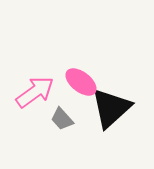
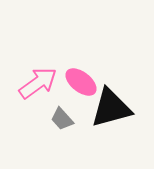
pink arrow: moved 3 px right, 9 px up
black triangle: rotated 27 degrees clockwise
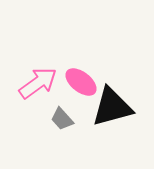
black triangle: moved 1 px right, 1 px up
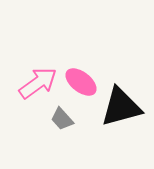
black triangle: moved 9 px right
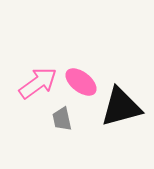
gray trapezoid: rotated 30 degrees clockwise
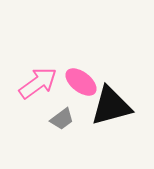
black triangle: moved 10 px left, 1 px up
gray trapezoid: rotated 115 degrees counterclockwise
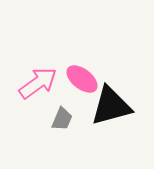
pink ellipse: moved 1 px right, 3 px up
gray trapezoid: rotated 30 degrees counterclockwise
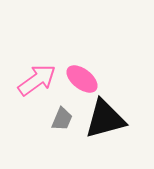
pink arrow: moved 1 px left, 3 px up
black triangle: moved 6 px left, 13 px down
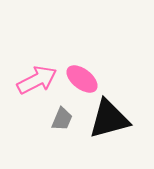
pink arrow: rotated 9 degrees clockwise
black triangle: moved 4 px right
